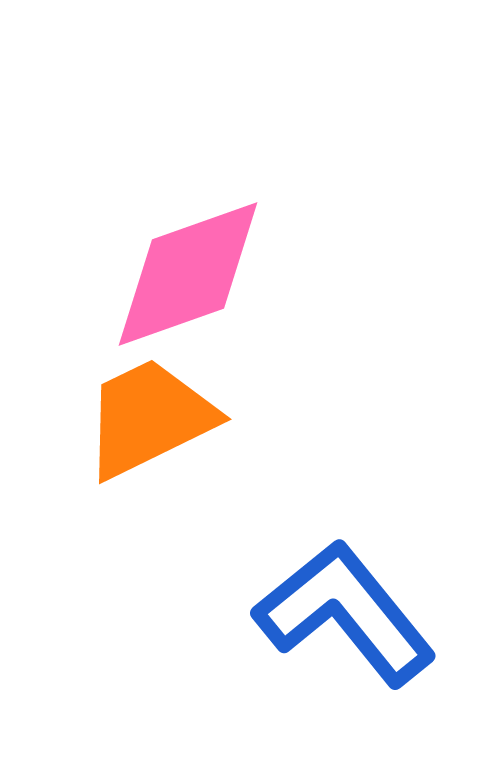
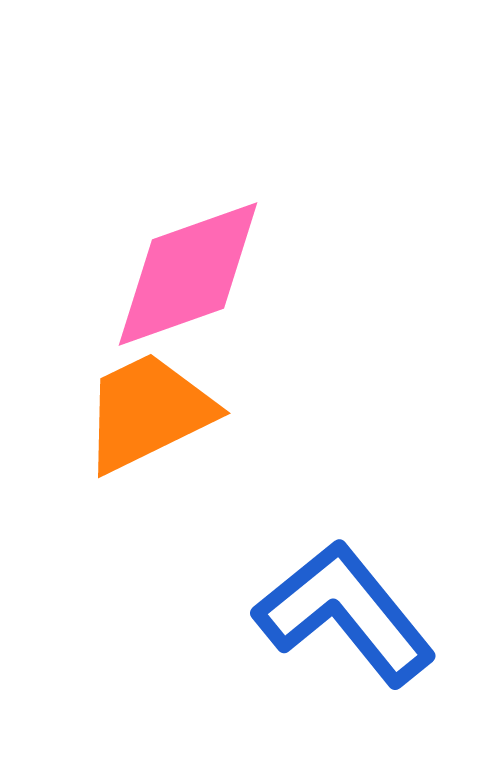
orange trapezoid: moved 1 px left, 6 px up
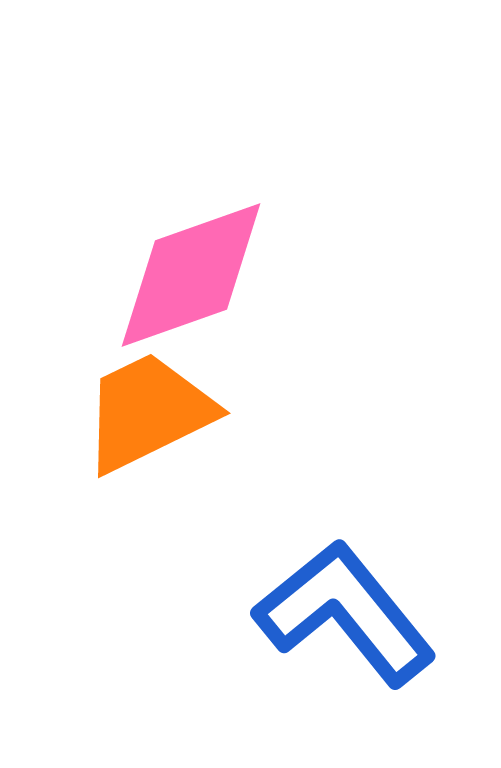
pink diamond: moved 3 px right, 1 px down
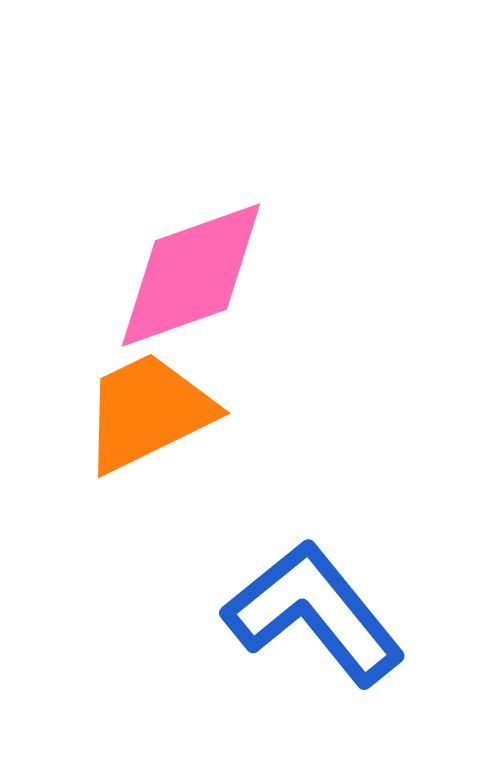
blue L-shape: moved 31 px left
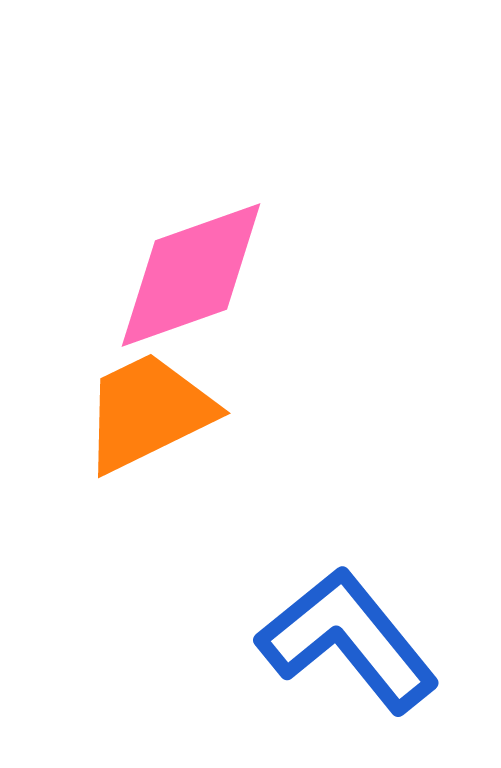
blue L-shape: moved 34 px right, 27 px down
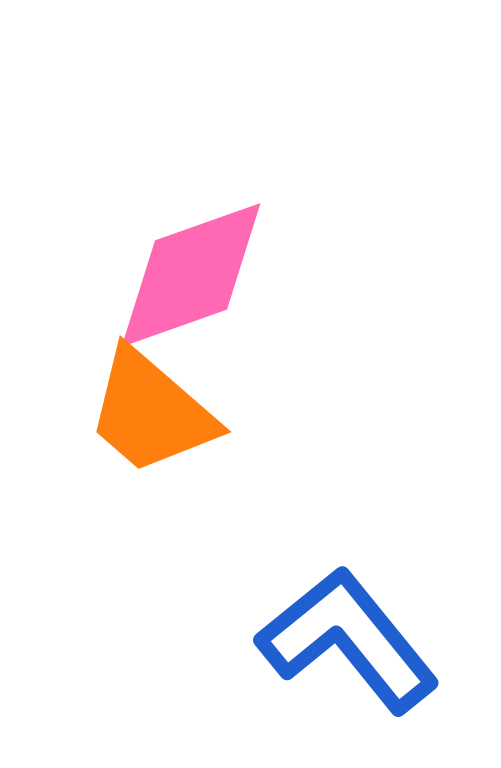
orange trapezoid: moved 3 px right; rotated 113 degrees counterclockwise
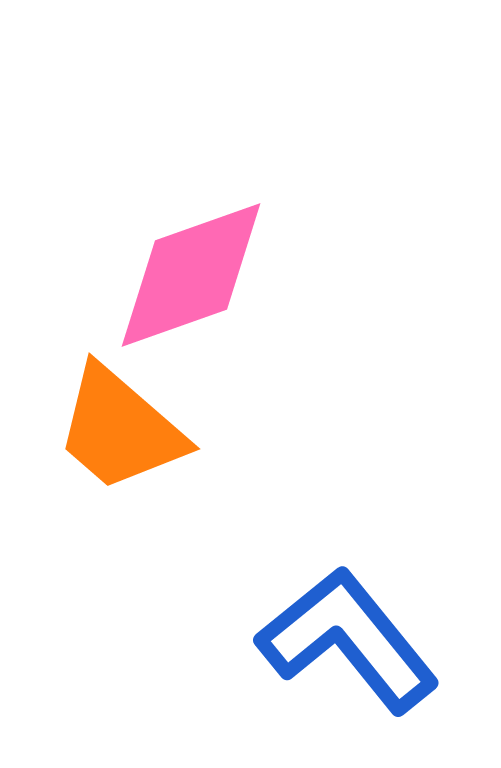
orange trapezoid: moved 31 px left, 17 px down
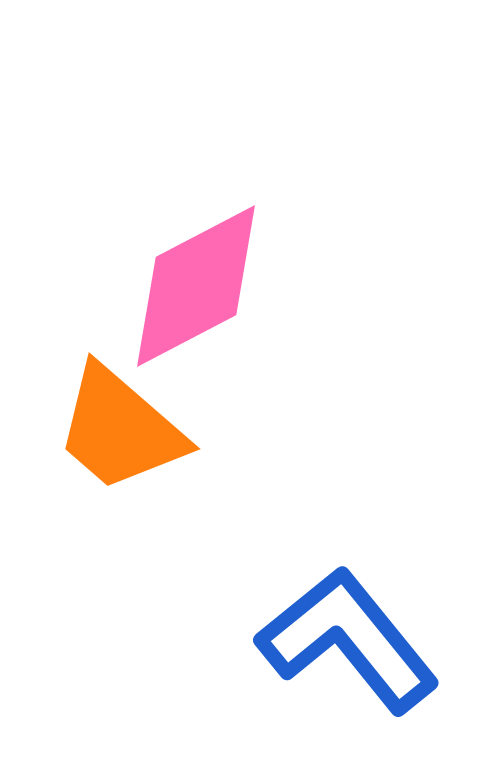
pink diamond: moved 5 px right, 11 px down; rotated 8 degrees counterclockwise
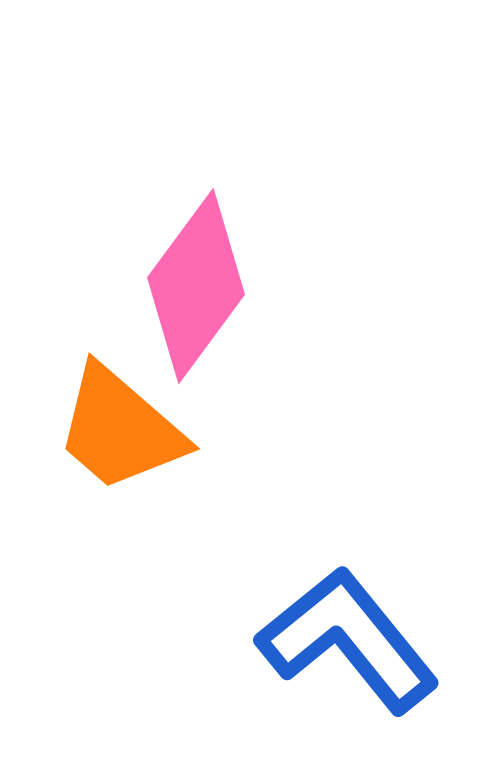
pink diamond: rotated 26 degrees counterclockwise
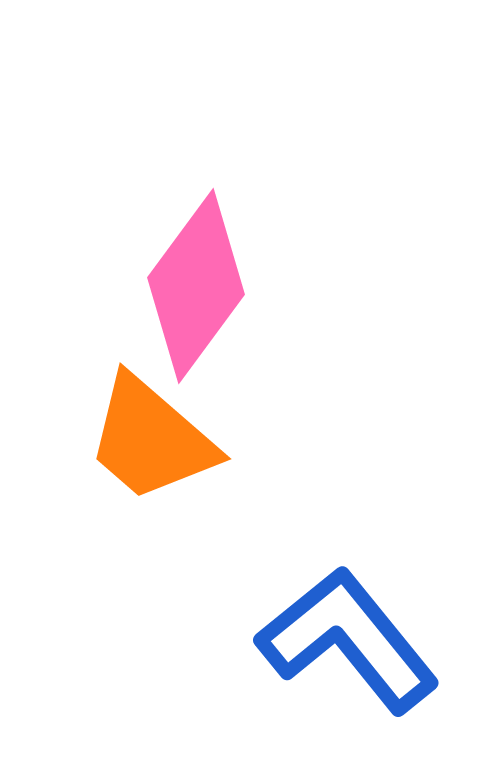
orange trapezoid: moved 31 px right, 10 px down
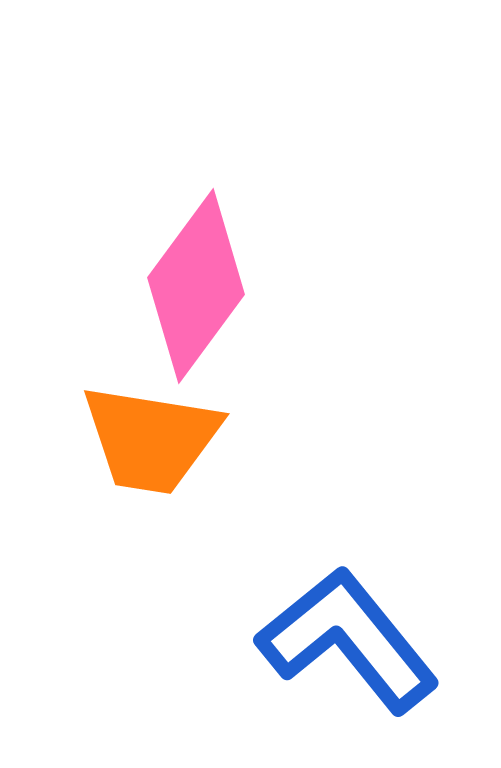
orange trapezoid: rotated 32 degrees counterclockwise
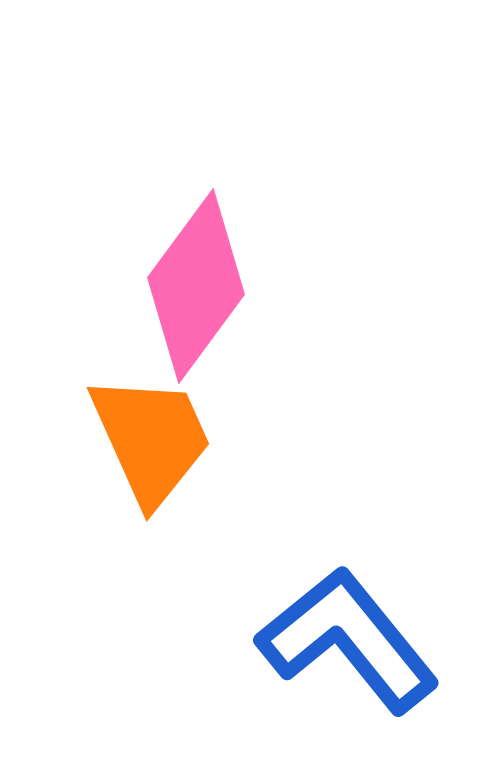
orange trapezoid: rotated 123 degrees counterclockwise
